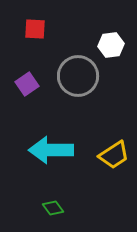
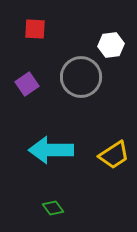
gray circle: moved 3 px right, 1 px down
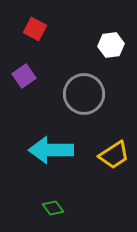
red square: rotated 25 degrees clockwise
gray circle: moved 3 px right, 17 px down
purple square: moved 3 px left, 8 px up
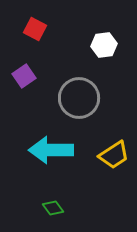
white hexagon: moved 7 px left
gray circle: moved 5 px left, 4 px down
